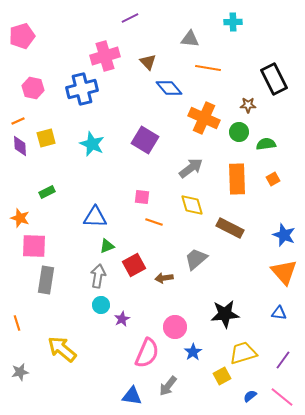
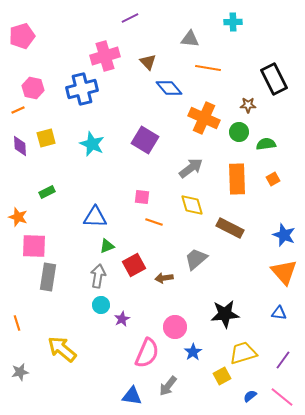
orange line at (18, 121): moved 11 px up
orange star at (20, 218): moved 2 px left, 1 px up
gray rectangle at (46, 280): moved 2 px right, 3 px up
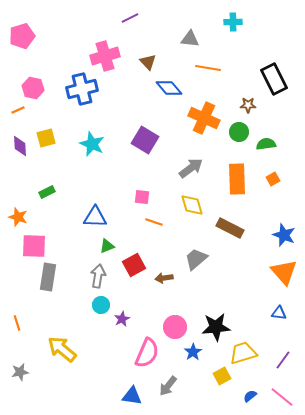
black star at (225, 314): moved 9 px left, 13 px down
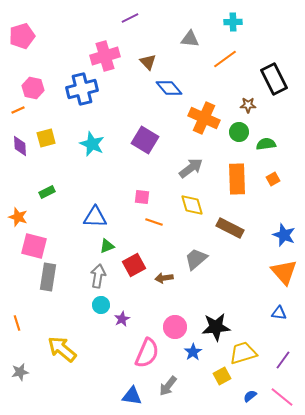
orange line at (208, 68): moved 17 px right, 9 px up; rotated 45 degrees counterclockwise
pink square at (34, 246): rotated 12 degrees clockwise
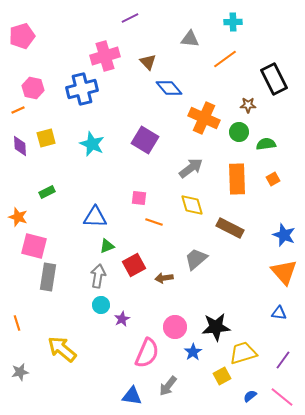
pink square at (142, 197): moved 3 px left, 1 px down
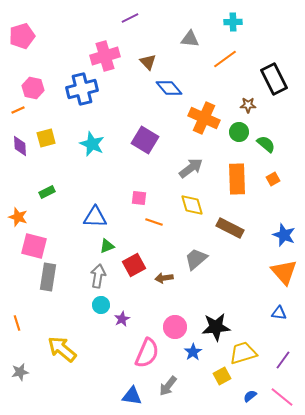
green semicircle at (266, 144): rotated 48 degrees clockwise
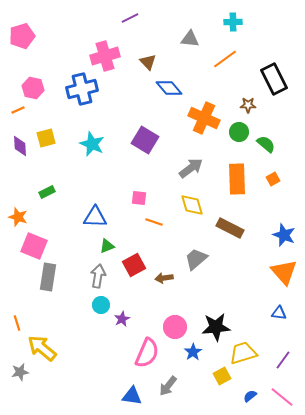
pink square at (34, 246): rotated 8 degrees clockwise
yellow arrow at (62, 349): moved 20 px left, 1 px up
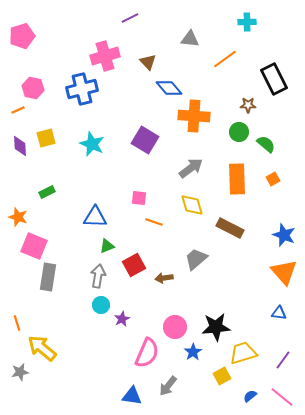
cyan cross at (233, 22): moved 14 px right
orange cross at (204, 118): moved 10 px left, 2 px up; rotated 20 degrees counterclockwise
